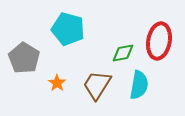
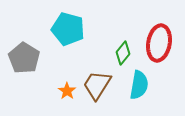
red ellipse: moved 2 px down
green diamond: rotated 40 degrees counterclockwise
orange star: moved 10 px right, 8 px down
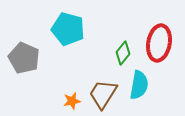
gray pentagon: rotated 8 degrees counterclockwise
brown trapezoid: moved 6 px right, 9 px down
orange star: moved 5 px right, 10 px down; rotated 24 degrees clockwise
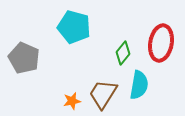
cyan pentagon: moved 6 px right, 2 px up
red ellipse: moved 2 px right
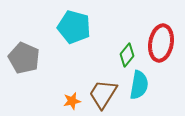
green diamond: moved 4 px right, 2 px down
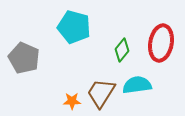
green diamond: moved 5 px left, 5 px up
cyan semicircle: moved 2 px left; rotated 108 degrees counterclockwise
brown trapezoid: moved 2 px left, 1 px up
orange star: rotated 12 degrees clockwise
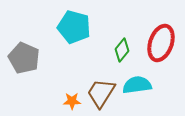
red ellipse: rotated 9 degrees clockwise
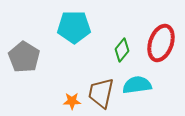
cyan pentagon: rotated 16 degrees counterclockwise
gray pentagon: moved 1 px up; rotated 8 degrees clockwise
brown trapezoid: rotated 20 degrees counterclockwise
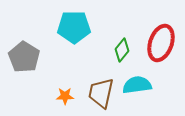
orange star: moved 7 px left, 5 px up
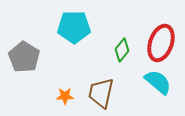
cyan semicircle: moved 21 px right, 3 px up; rotated 48 degrees clockwise
